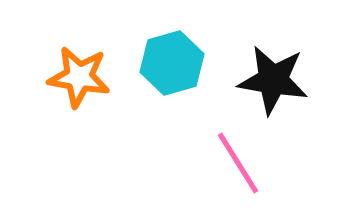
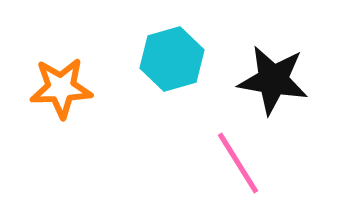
cyan hexagon: moved 4 px up
orange star: moved 18 px left, 11 px down; rotated 12 degrees counterclockwise
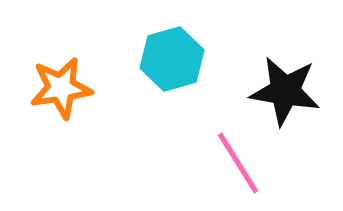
black star: moved 12 px right, 11 px down
orange star: rotated 6 degrees counterclockwise
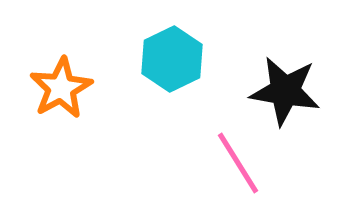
cyan hexagon: rotated 10 degrees counterclockwise
orange star: rotated 20 degrees counterclockwise
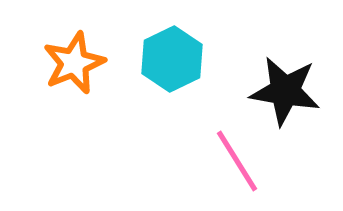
orange star: moved 13 px right, 25 px up; rotated 6 degrees clockwise
pink line: moved 1 px left, 2 px up
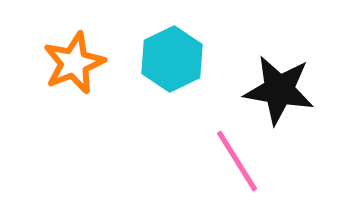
black star: moved 6 px left, 1 px up
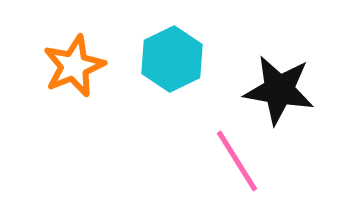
orange star: moved 3 px down
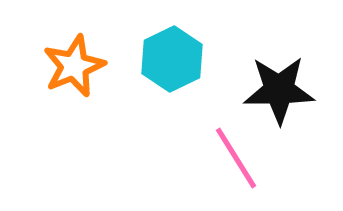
black star: rotated 10 degrees counterclockwise
pink line: moved 1 px left, 3 px up
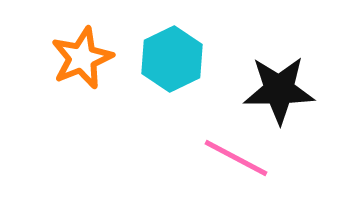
orange star: moved 8 px right, 8 px up
pink line: rotated 30 degrees counterclockwise
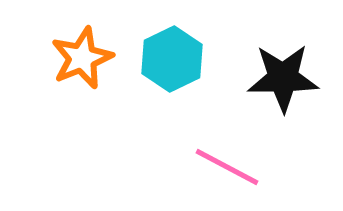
black star: moved 4 px right, 12 px up
pink line: moved 9 px left, 9 px down
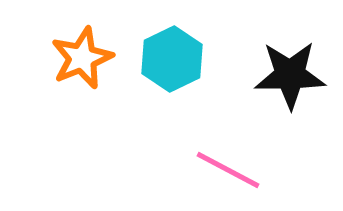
black star: moved 7 px right, 3 px up
pink line: moved 1 px right, 3 px down
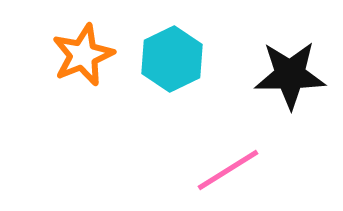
orange star: moved 1 px right, 3 px up
pink line: rotated 60 degrees counterclockwise
